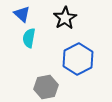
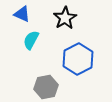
blue triangle: rotated 18 degrees counterclockwise
cyan semicircle: moved 2 px right, 2 px down; rotated 18 degrees clockwise
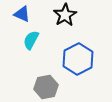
black star: moved 3 px up
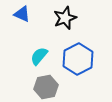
black star: moved 3 px down; rotated 10 degrees clockwise
cyan semicircle: moved 8 px right, 16 px down; rotated 12 degrees clockwise
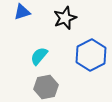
blue triangle: moved 2 px up; rotated 42 degrees counterclockwise
blue hexagon: moved 13 px right, 4 px up
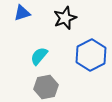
blue triangle: moved 1 px down
